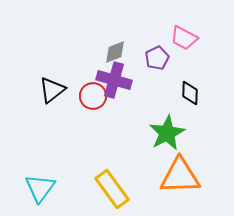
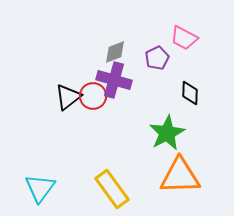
black triangle: moved 16 px right, 7 px down
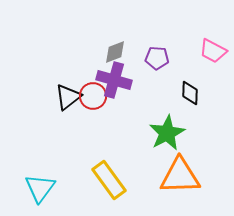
pink trapezoid: moved 29 px right, 13 px down
purple pentagon: rotated 30 degrees clockwise
yellow rectangle: moved 3 px left, 9 px up
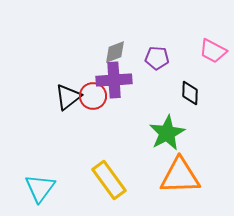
purple cross: rotated 20 degrees counterclockwise
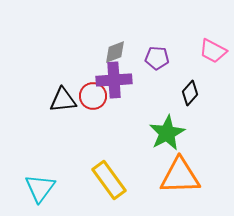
black diamond: rotated 40 degrees clockwise
black triangle: moved 5 px left, 3 px down; rotated 32 degrees clockwise
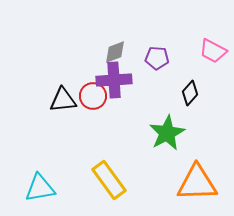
orange triangle: moved 17 px right, 7 px down
cyan triangle: rotated 44 degrees clockwise
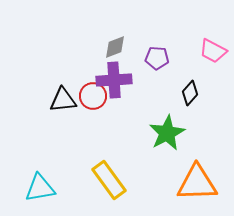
gray diamond: moved 5 px up
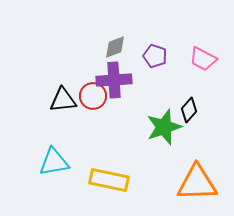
pink trapezoid: moved 10 px left, 8 px down
purple pentagon: moved 2 px left, 2 px up; rotated 15 degrees clockwise
black diamond: moved 1 px left, 17 px down
green star: moved 3 px left, 6 px up; rotated 9 degrees clockwise
yellow rectangle: rotated 42 degrees counterclockwise
cyan triangle: moved 14 px right, 26 px up
